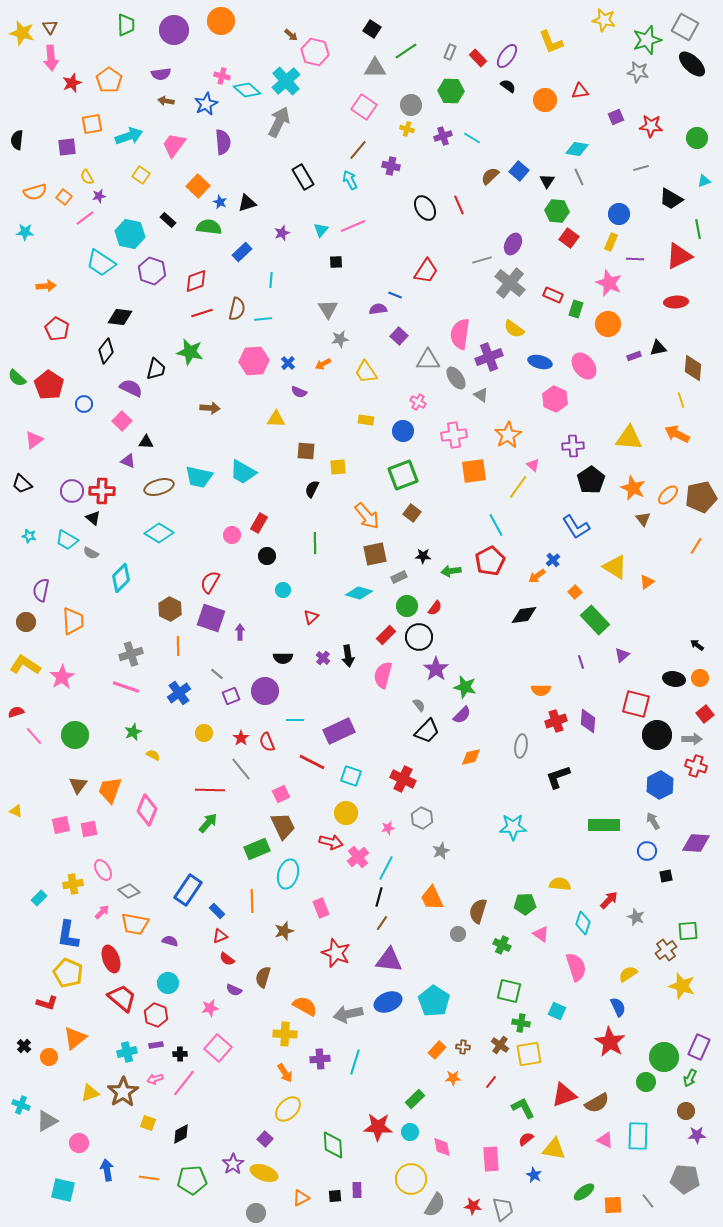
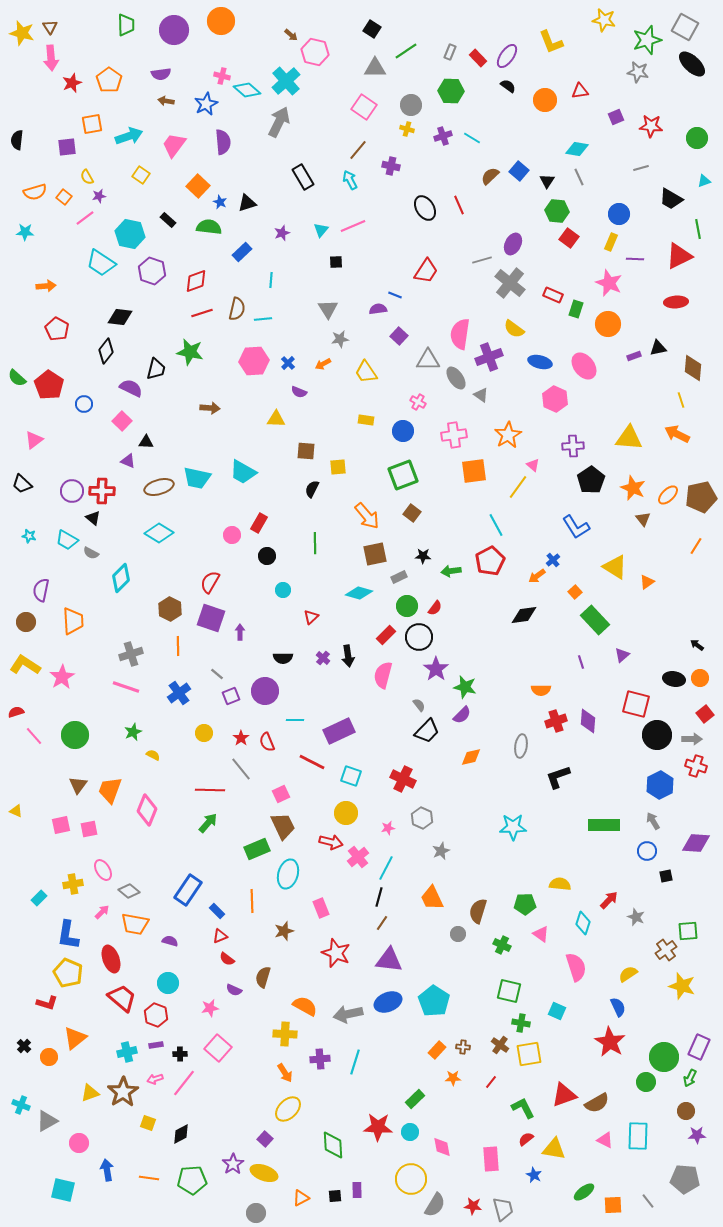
cyan trapezoid at (199, 477): moved 2 px left, 1 px down
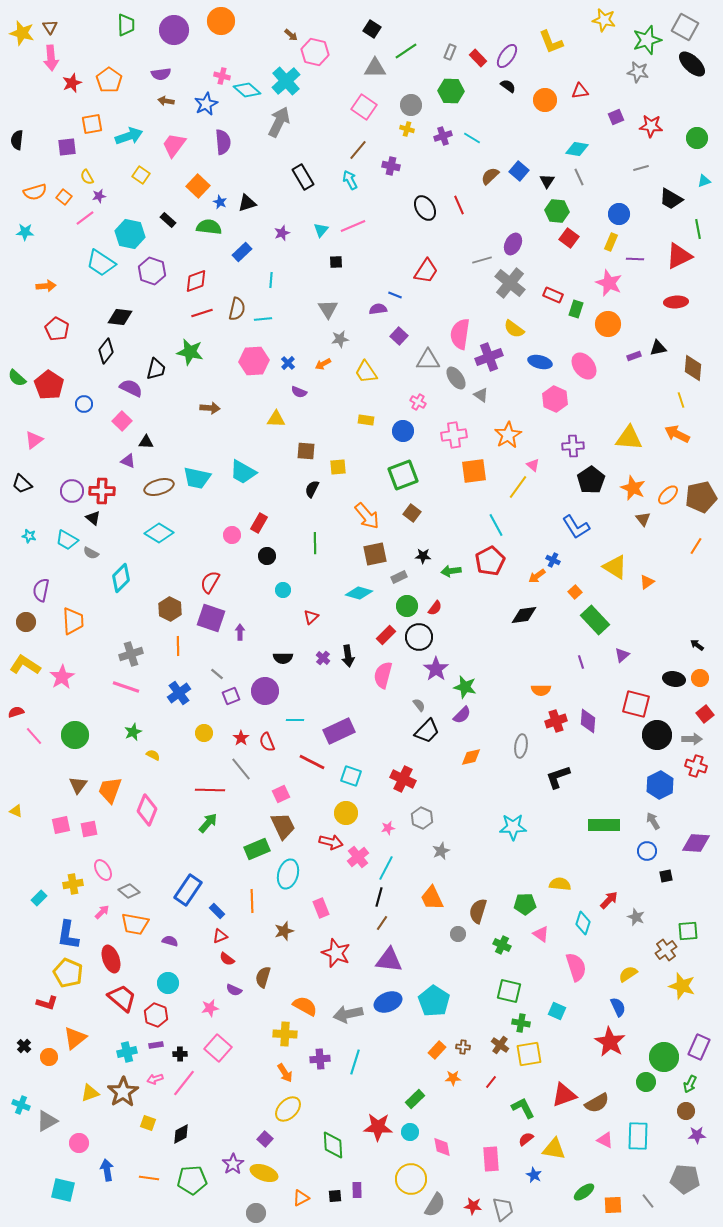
blue cross at (553, 560): rotated 24 degrees counterclockwise
green arrow at (690, 1078): moved 6 px down
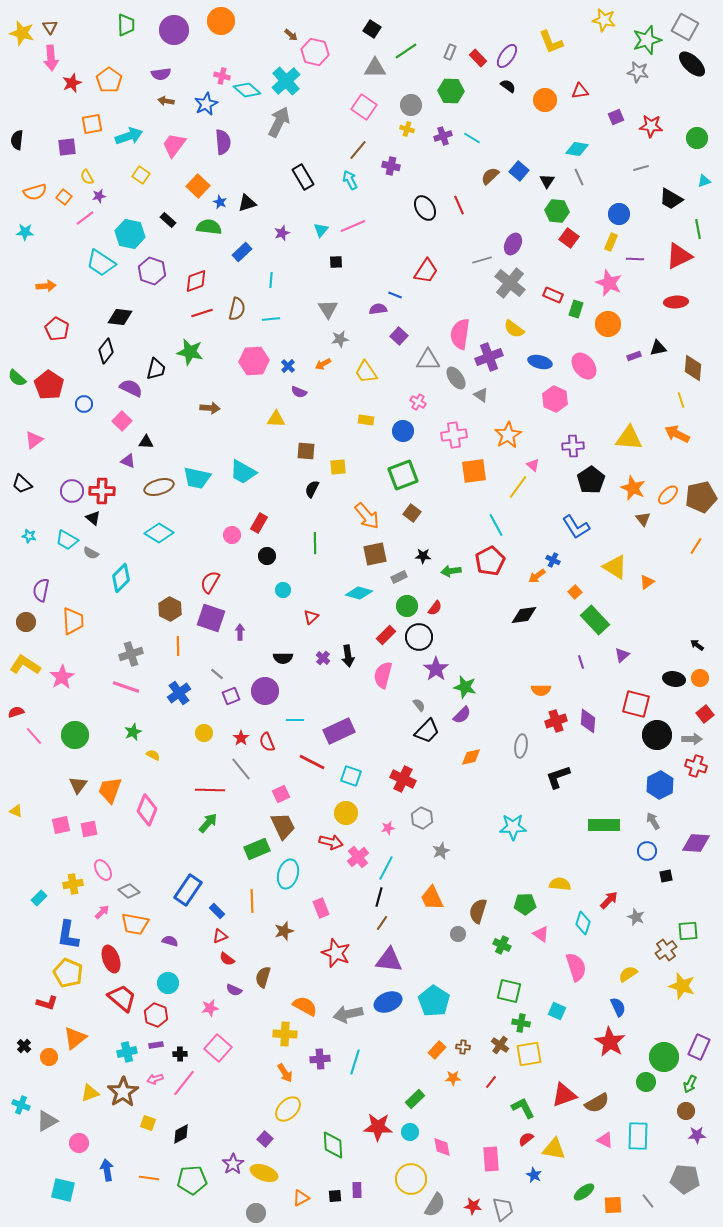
cyan line at (263, 319): moved 8 px right
blue cross at (288, 363): moved 3 px down
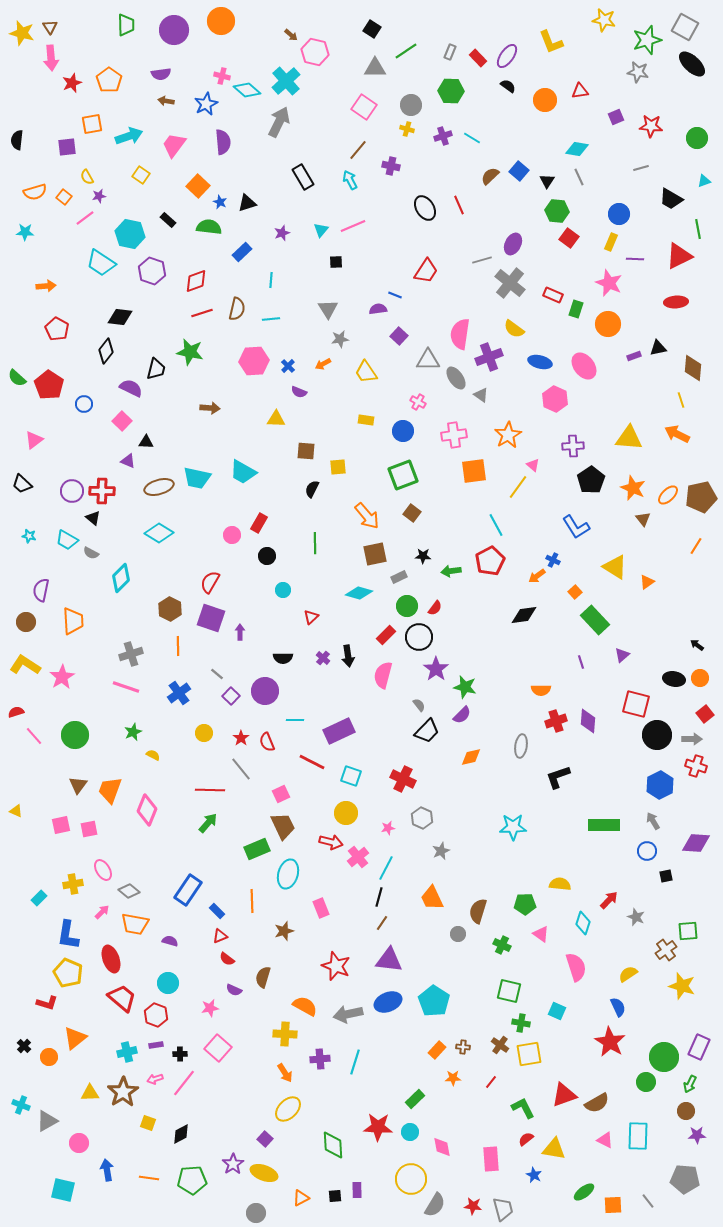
purple square at (231, 696): rotated 24 degrees counterclockwise
red star at (336, 953): moved 13 px down
yellow triangle at (90, 1093): rotated 18 degrees clockwise
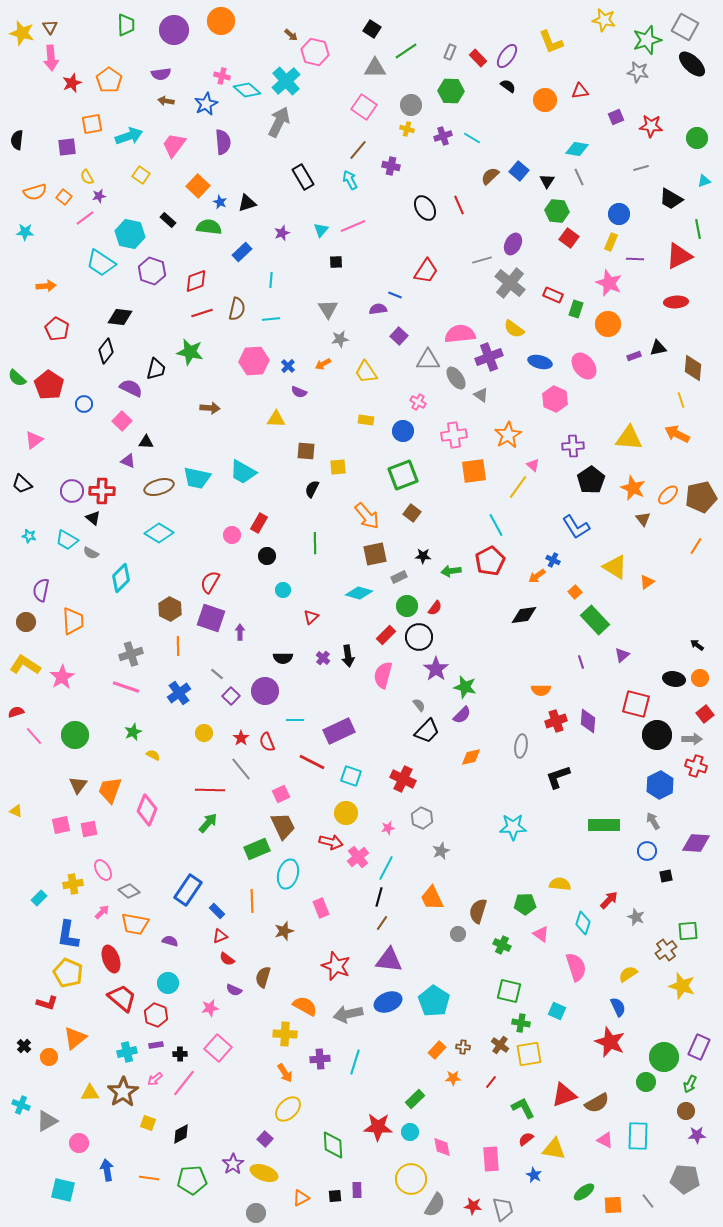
pink semicircle at (460, 334): rotated 76 degrees clockwise
red star at (610, 1042): rotated 8 degrees counterclockwise
pink arrow at (155, 1079): rotated 21 degrees counterclockwise
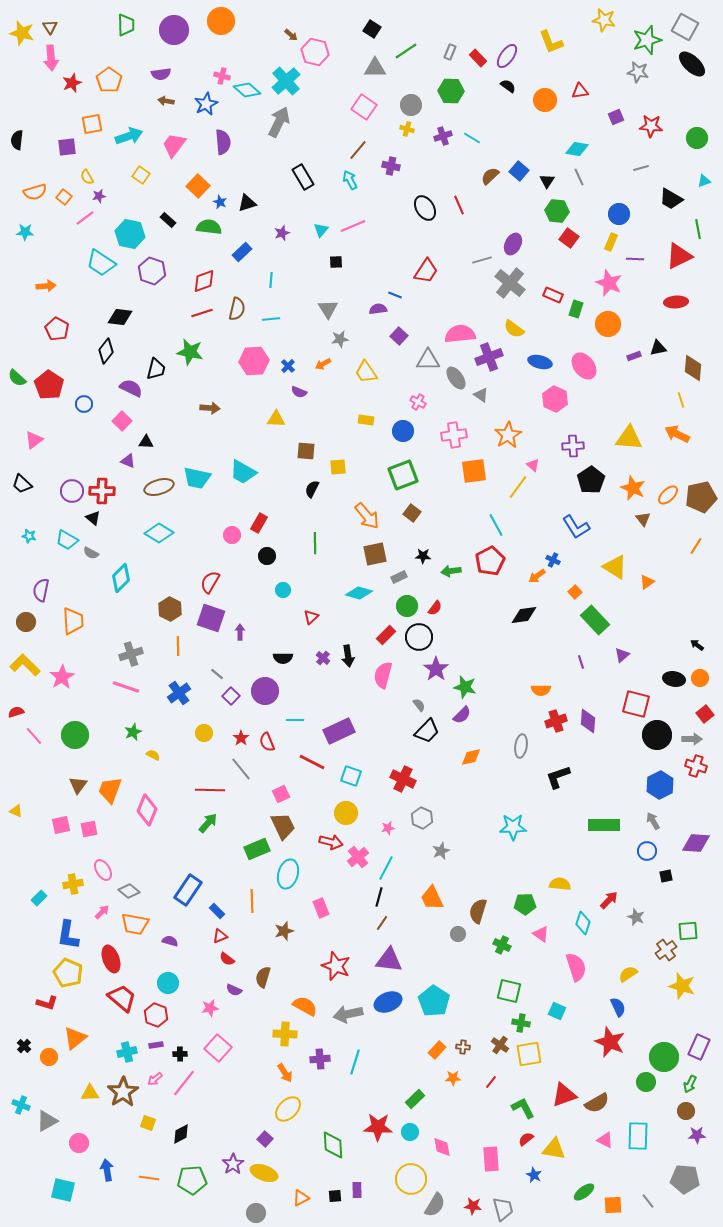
red diamond at (196, 281): moved 8 px right
yellow L-shape at (25, 665): rotated 12 degrees clockwise
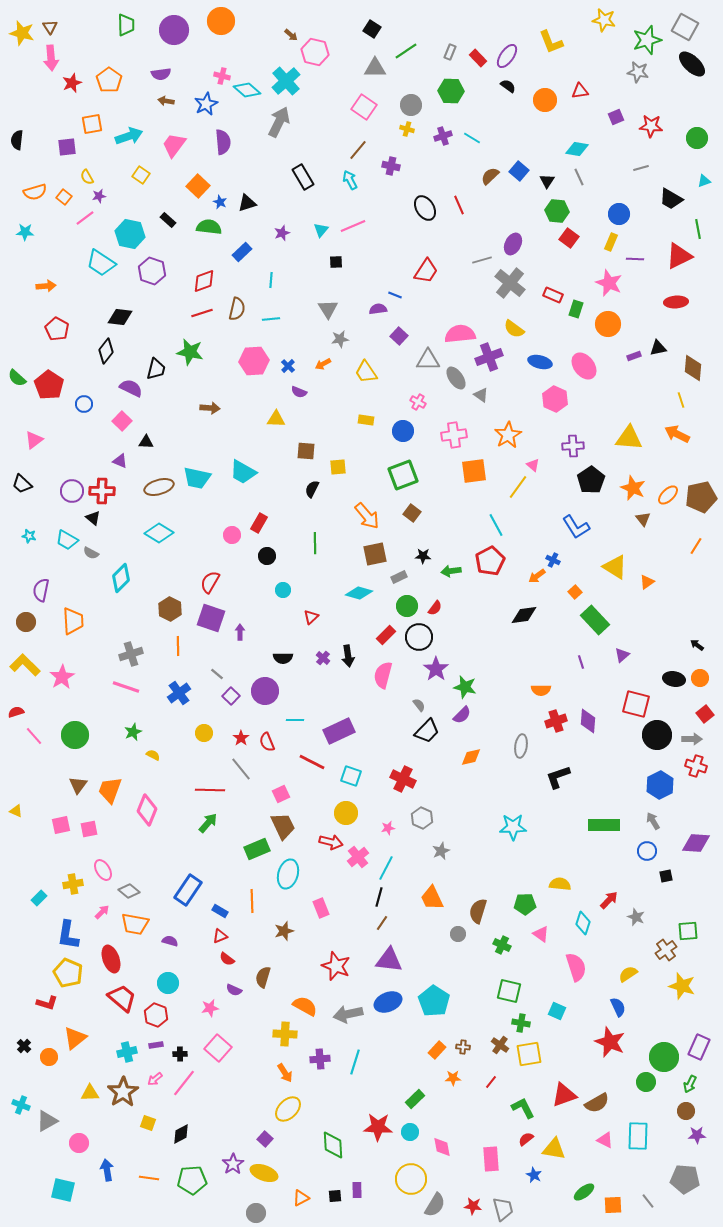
purple triangle at (128, 461): moved 8 px left
blue rectangle at (217, 911): moved 3 px right; rotated 14 degrees counterclockwise
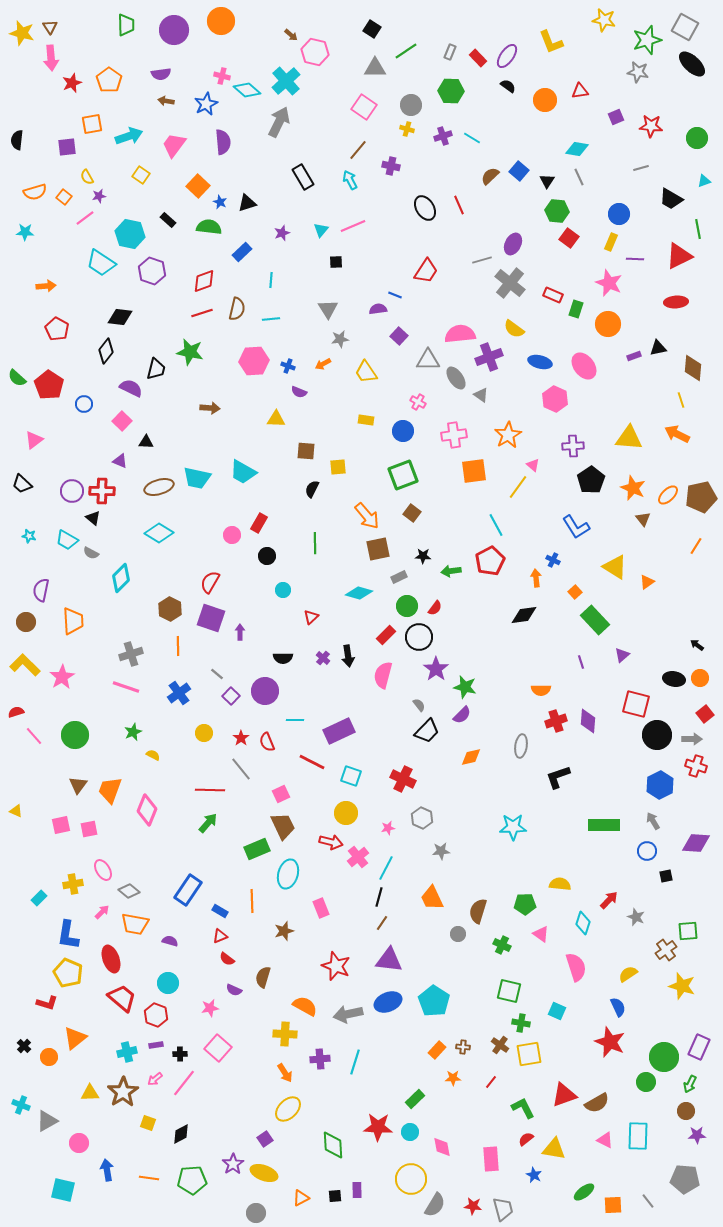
blue cross at (288, 366): rotated 24 degrees counterclockwise
brown square at (375, 554): moved 3 px right, 5 px up
orange arrow at (537, 576): moved 1 px left, 2 px down; rotated 120 degrees clockwise
gray star at (441, 851): rotated 18 degrees clockwise
purple square at (265, 1139): rotated 14 degrees clockwise
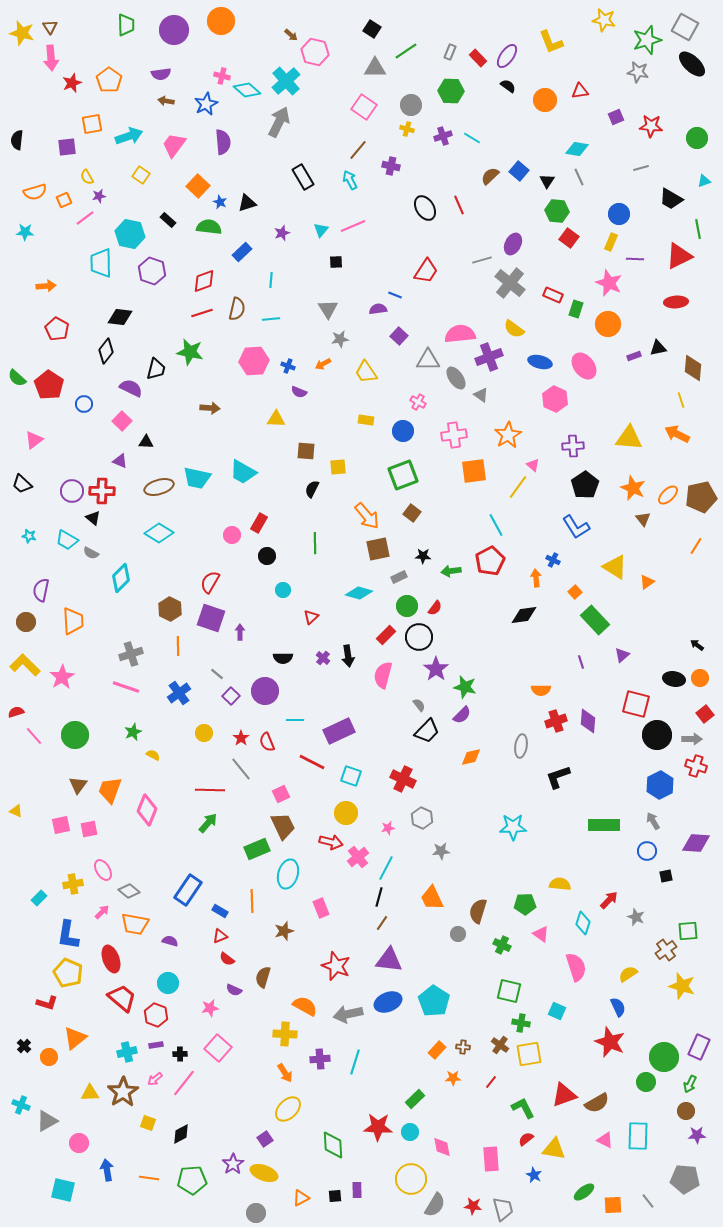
orange square at (64, 197): moved 3 px down; rotated 28 degrees clockwise
cyan trapezoid at (101, 263): rotated 56 degrees clockwise
black pentagon at (591, 480): moved 6 px left, 5 px down
